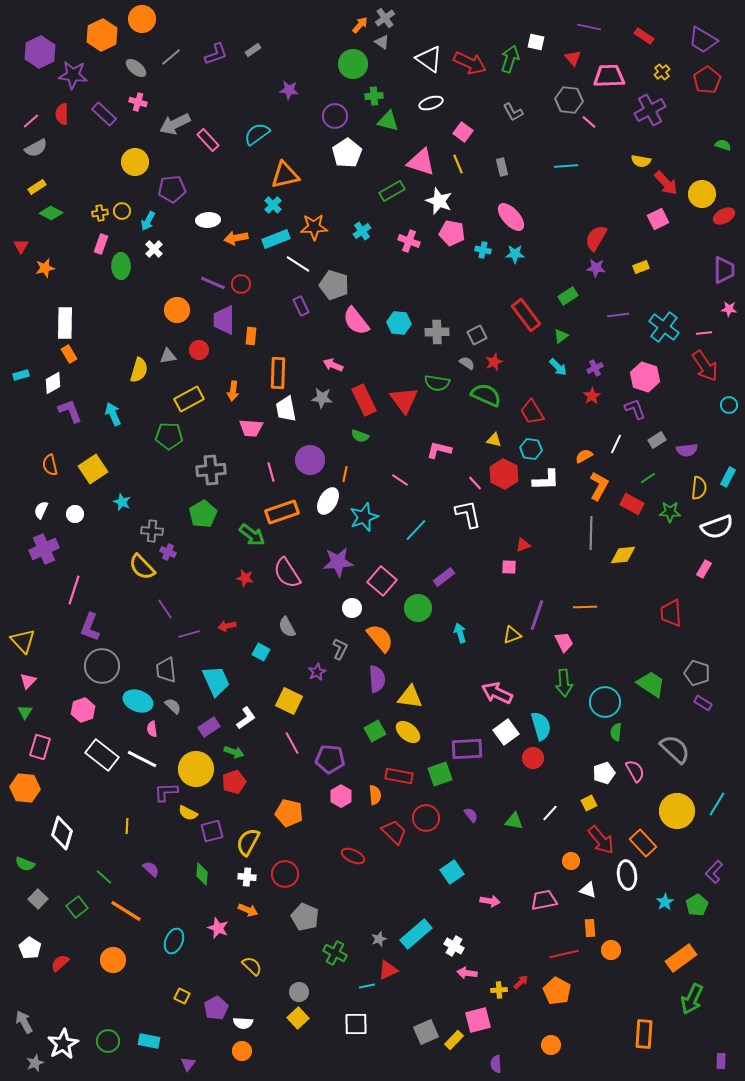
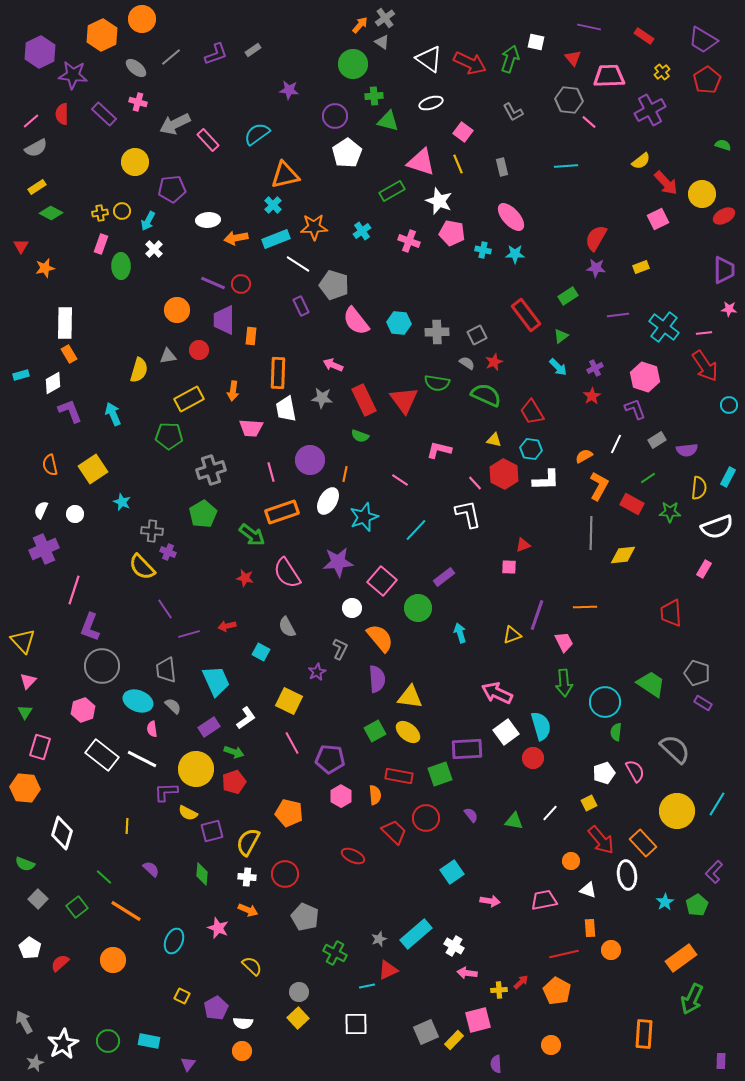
yellow semicircle at (641, 161): rotated 48 degrees counterclockwise
gray cross at (211, 470): rotated 12 degrees counterclockwise
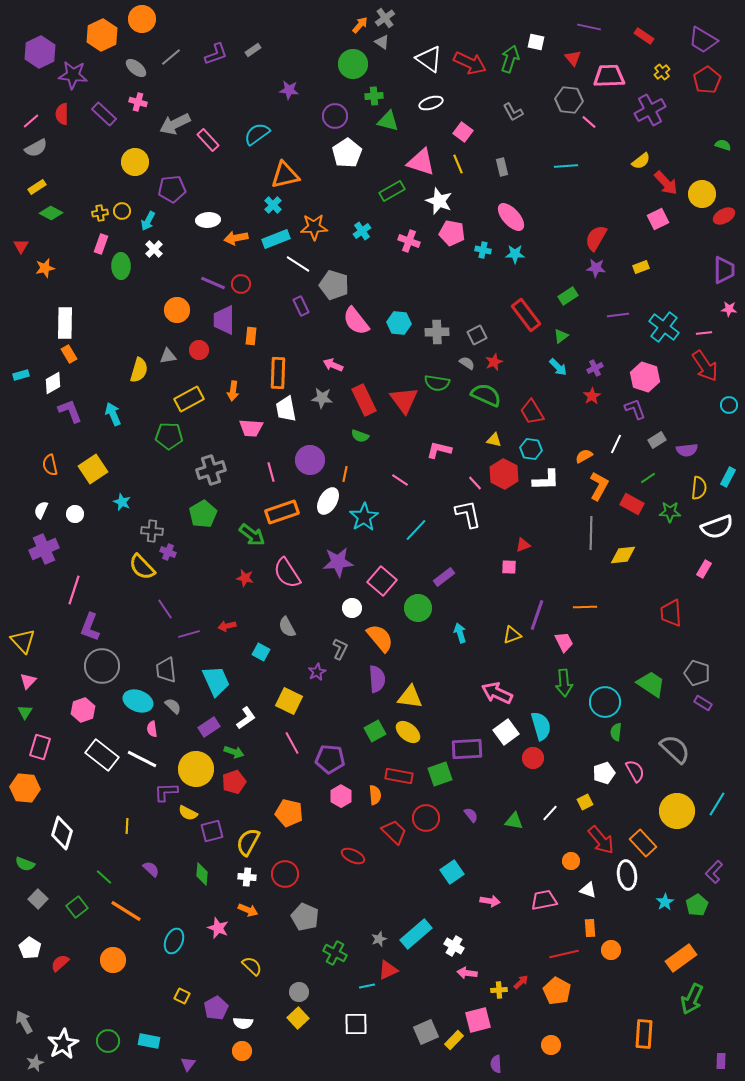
cyan star at (364, 517): rotated 12 degrees counterclockwise
yellow square at (589, 803): moved 4 px left, 1 px up
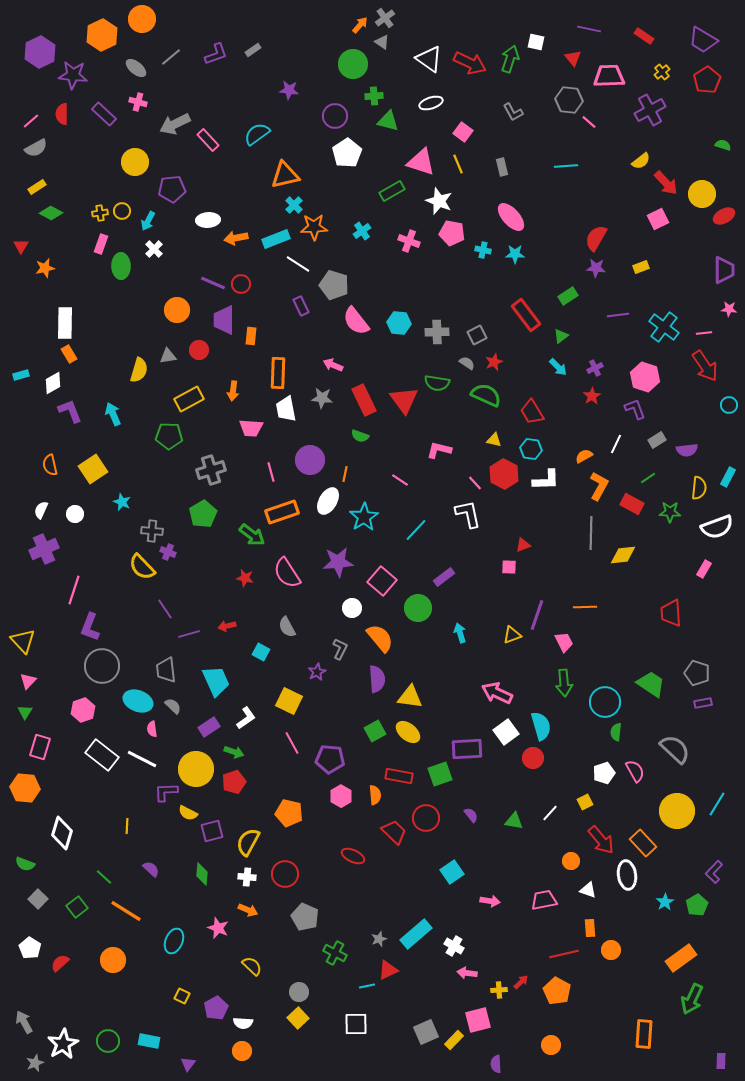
purple line at (589, 27): moved 2 px down
cyan cross at (273, 205): moved 21 px right
purple rectangle at (703, 703): rotated 42 degrees counterclockwise
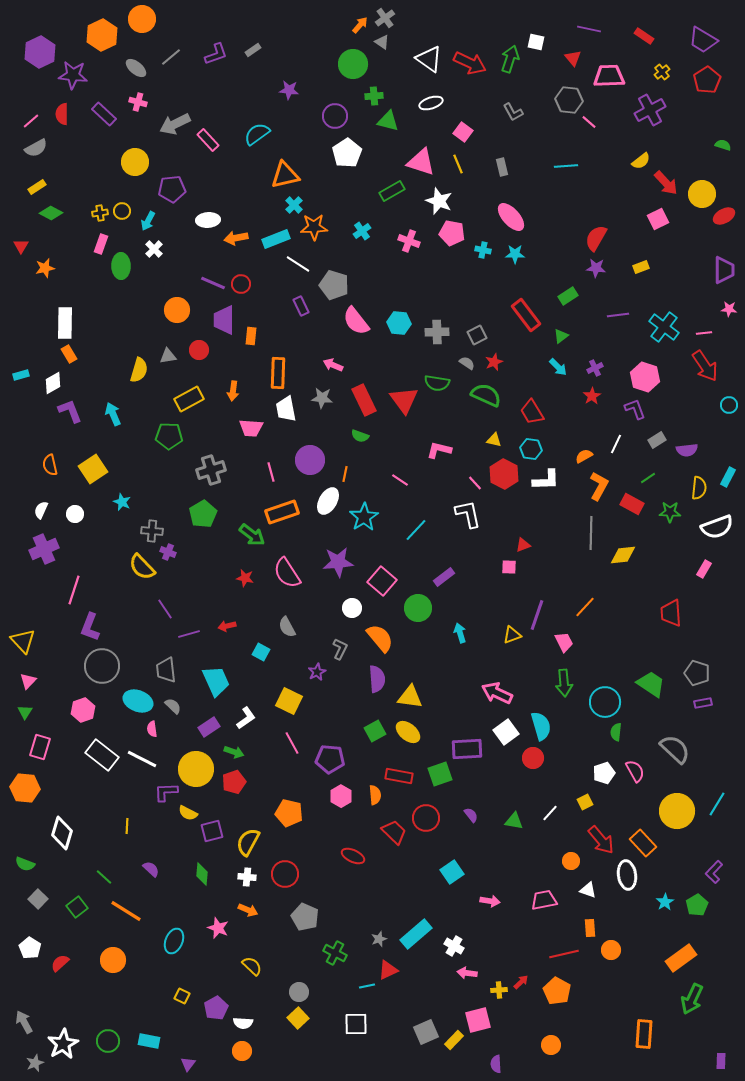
orange line at (585, 607): rotated 45 degrees counterclockwise
